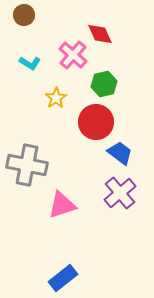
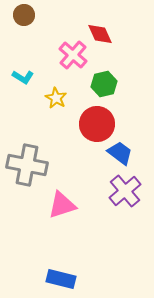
cyan L-shape: moved 7 px left, 14 px down
yellow star: rotated 10 degrees counterclockwise
red circle: moved 1 px right, 2 px down
purple cross: moved 5 px right, 2 px up
blue rectangle: moved 2 px left, 1 px down; rotated 52 degrees clockwise
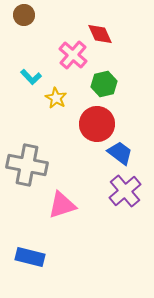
cyan L-shape: moved 8 px right; rotated 15 degrees clockwise
blue rectangle: moved 31 px left, 22 px up
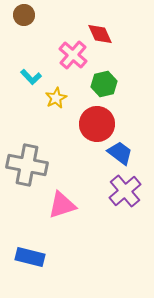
yellow star: rotated 15 degrees clockwise
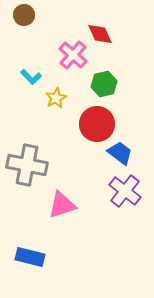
purple cross: rotated 12 degrees counterclockwise
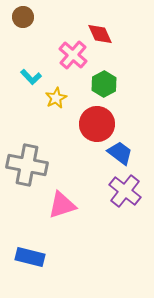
brown circle: moved 1 px left, 2 px down
green hexagon: rotated 15 degrees counterclockwise
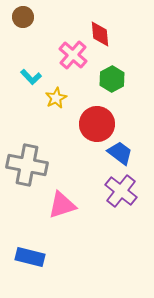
red diamond: rotated 20 degrees clockwise
green hexagon: moved 8 px right, 5 px up
purple cross: moved 4 px left
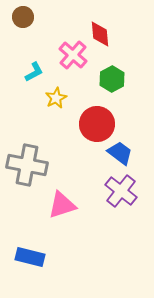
cyan L-shape: moved 3 px right, 5 px up; rotated 75 degrees counterclockwise
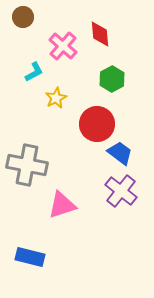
pink cross: moved 10 px left, 9 px up
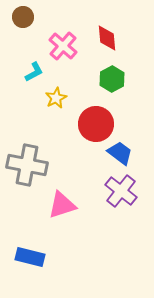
red diamond: moved 7 px right, 4 px down
red circle: moved 1 px left
